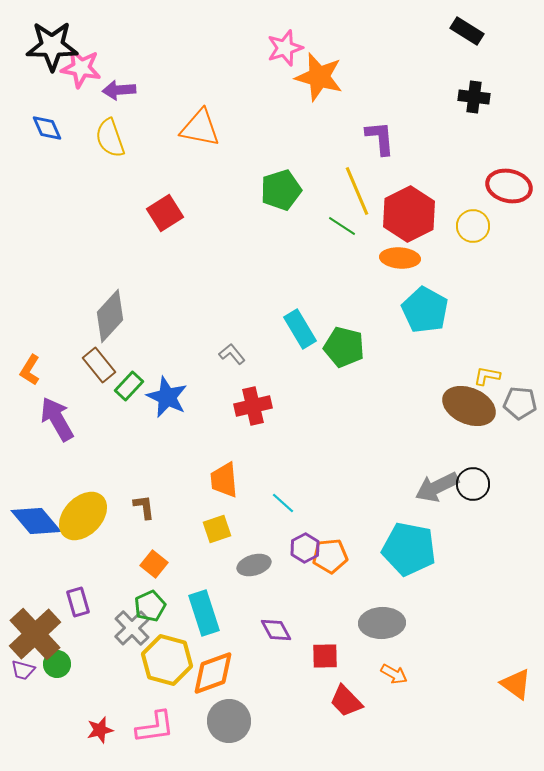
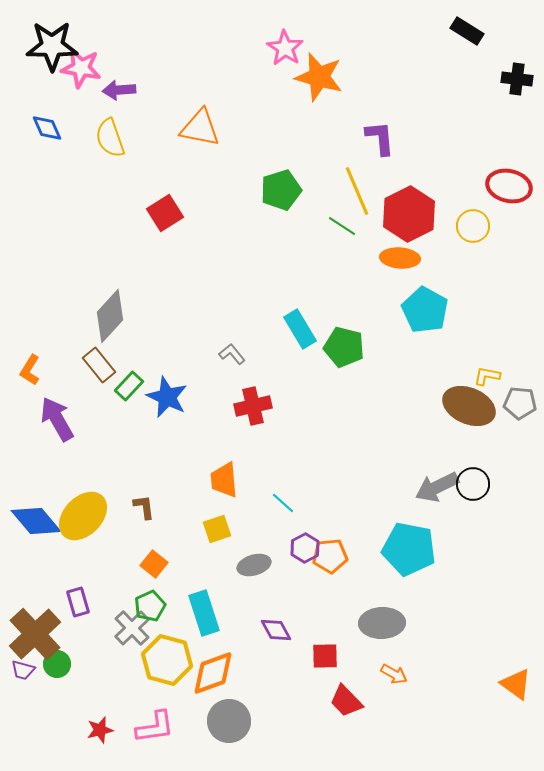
pink star at (285, 48): rotated 21 degrees counterclockwise
black cross at (474, 97): moved 43 px right, 18 px up
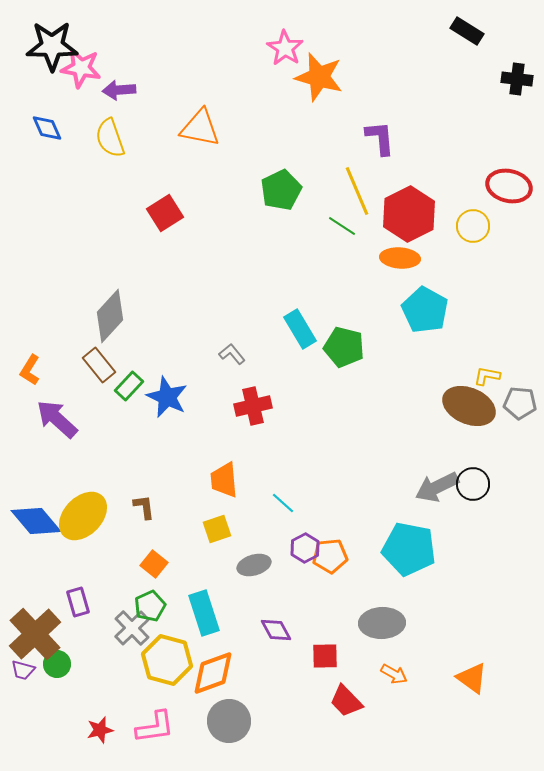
green pentagon at (281, 190): rotated 9 degrees counterclockwise
purple arrow at (57, 419): rotated 18 degrees counterclockwise
orange triangle at (516, 684): moved 44 px left, 6 px up
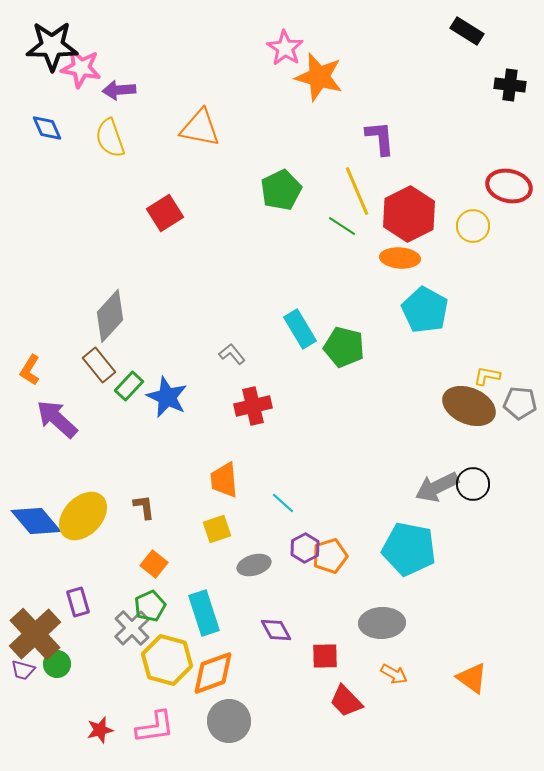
black cross at (517, 79): moved 7 px left, 6 px down
orange pentagon at (330, 556): rotated 12 degrees counterclockwise
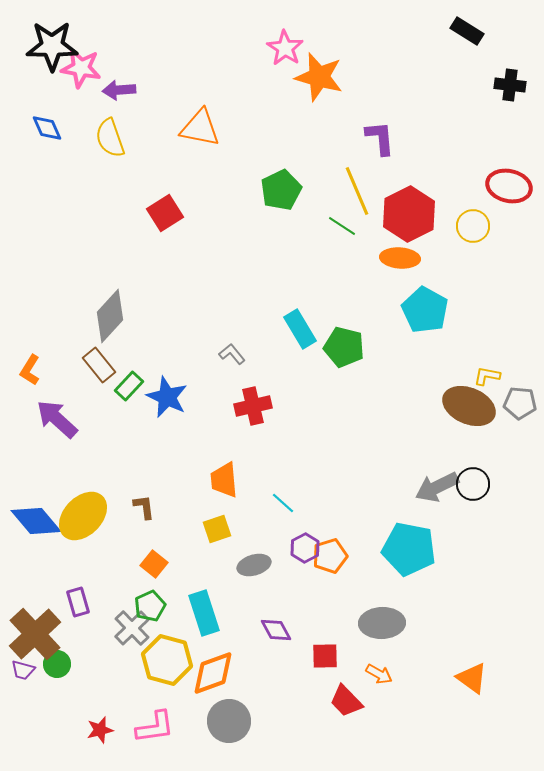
orange arrow at (394, 674): moved 15 px left
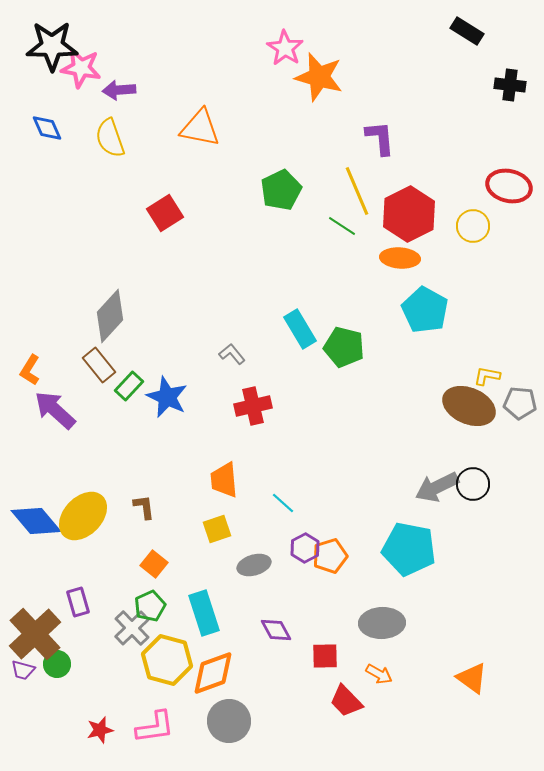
purple arrow at (57, 419): moved 2 px left, 9 px up
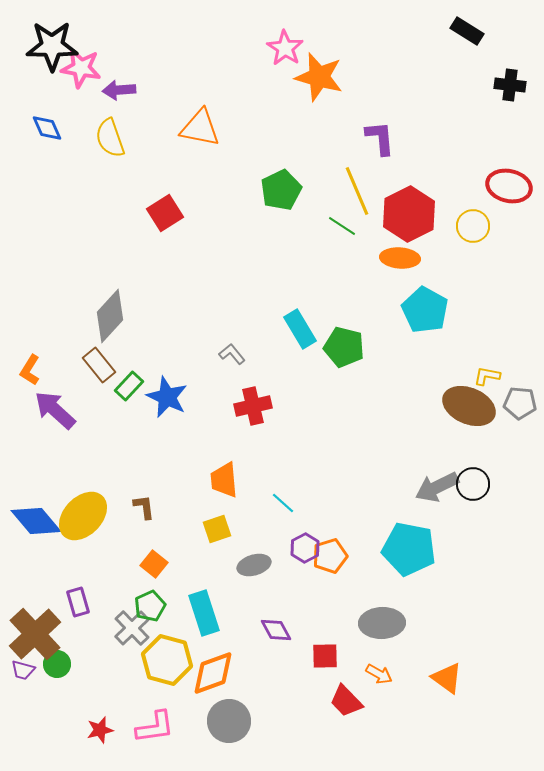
orange triangle at (472, 678): moved 25 px left
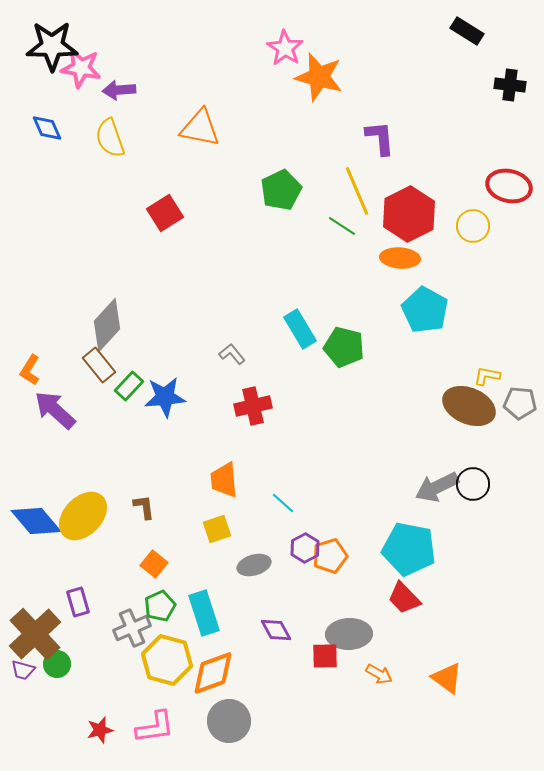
gray diamond at (110, 316): moved 3 px left, 9 px down
blue star at (167, 397): moved 2 px left; rotated 30 degrees counterclockwise
green pentagon at (150, 606): moved 10 px right
gray ellipse at (382, 623): moved 33 px left, 11 px down
gray cross at (132, 628): rotated 21 degrees clockwise
red trapezoid at (346, 701): moved 58 px right, 103 px up
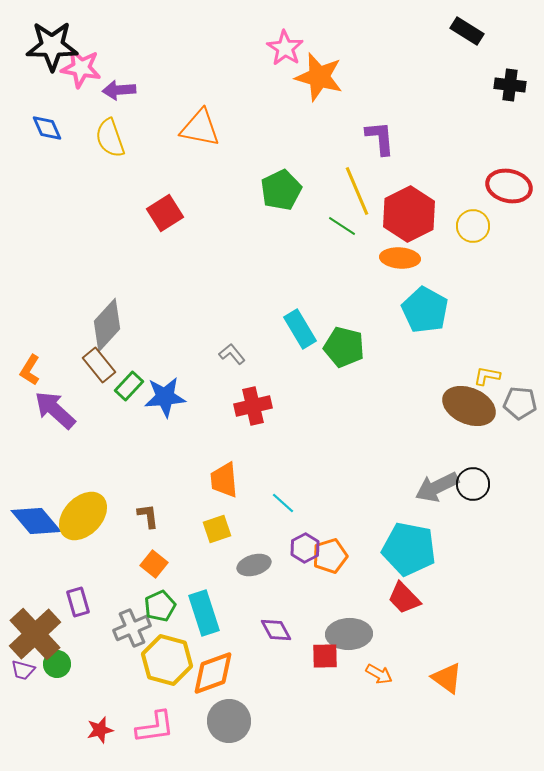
brown L-shape at (144, 507): moved 4 px right, 9 px down
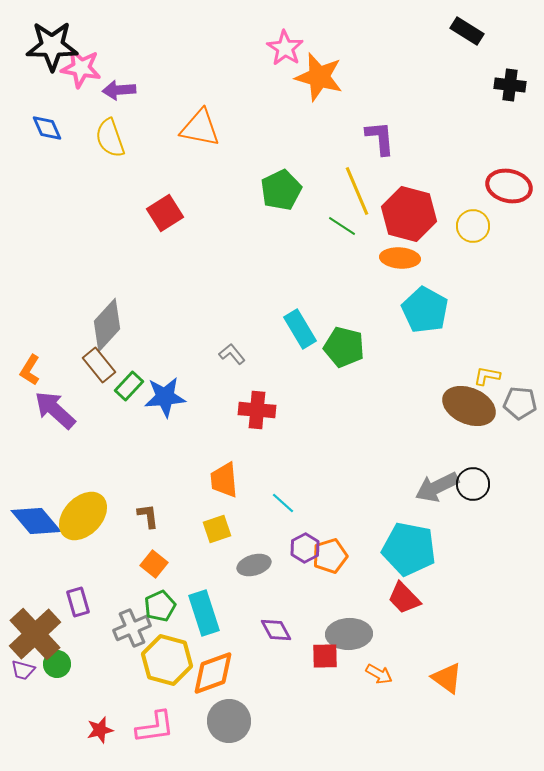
red hexagon at (409, 214): rotated 18 degrees counterclockwise
red cross at (253, 406): moved 4 px right, 4 px down; rotated 18 degrees clockwise
